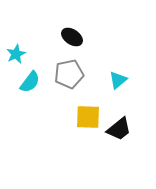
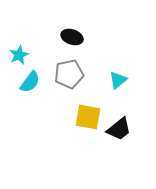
black ellipse: rotated 15 degrees counterclockwise
cyan star: moved 3 px right, 1 px down
yellow square: rotated 8 degrees clockwise
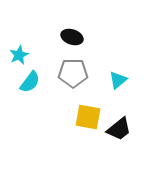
gray pentagon: moved 4 px right, 1 px up; rotated 12 degrees clockwise
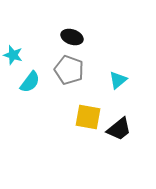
cyan star: moved 6 px left; rotated 30 degrees counterclockwise
gray pentagon: moved 4 px left, 3 px up; rotated 20 degrees clockwise
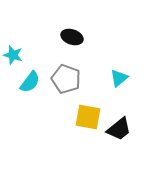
gray pentagon: moved 3 px left, 9 px down
cyan triangle: moved 1 px right, 2 px up
